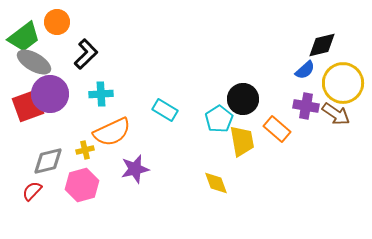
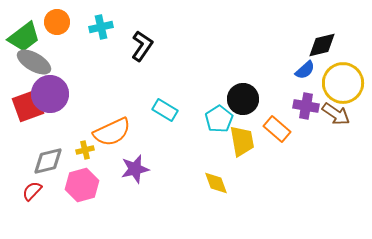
black L-shape: moved 56 px right, 8 px up; rotated 12 degrees counterclockwise
cyan cross: moved 67 px up; rotated 10 degrees counterclockwise
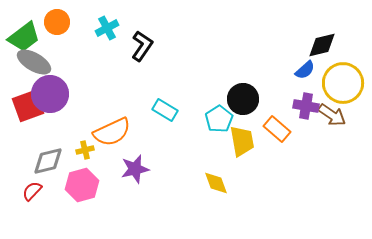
cyan cross: moved 6 px right, 1 px down; rotated 15 degrees counterclockwise
brown arrow: moved 4 px left, 1 px down
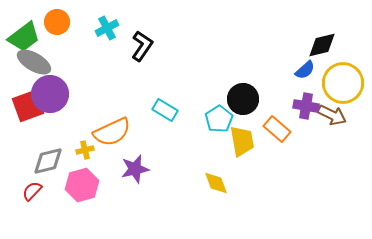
brown arrow: rotated 8 degrees counterclockwise
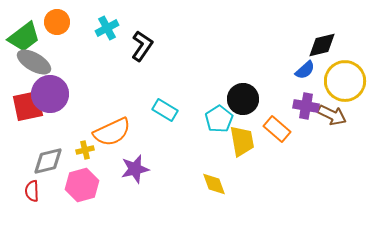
yellow circle: moved 2 px right, 2 px up
red square: rotated 8 degrees clockwise
yellow diamond: moved 2 px left, 1 px down
red semicircle: rotated 45 degrees counterclockwise
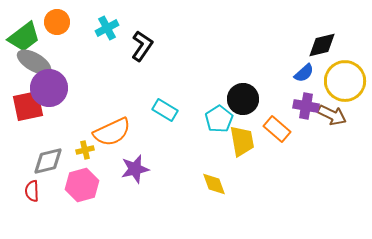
blue semicircle: moved 1 px left, 3 px down
purple circle: moved 1 px left, 6 px up
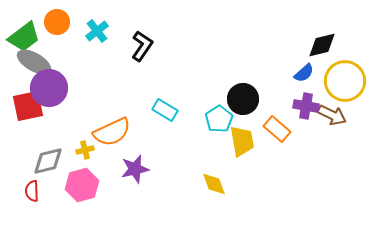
cyan cross: moved 10 px left, 3 px down; rotated 10 degrees counterclockwise
